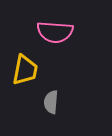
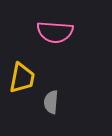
yellow trapezoid: moved 3 px left, 8 px down
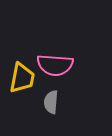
pink semicircle: moved 33 px down
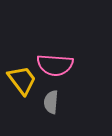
yellow trapezoid: moved 2 px down; rotated 48 degrees counterclockwise
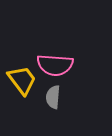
gray semicircle: moved 2 px right, 5 px up
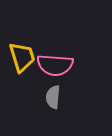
yellow trapezoid: moved 23 px up; rotated 20 degrees clockwise
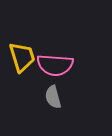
gray semicircle: rotated 20 degrees counterclockwise
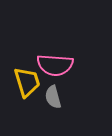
yellow trapezoid: moved 5 px right, 25 px down
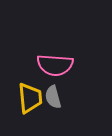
yellow trapezoid: moved 3 px right, 16 px down; rotated 12 degrees clockwise
